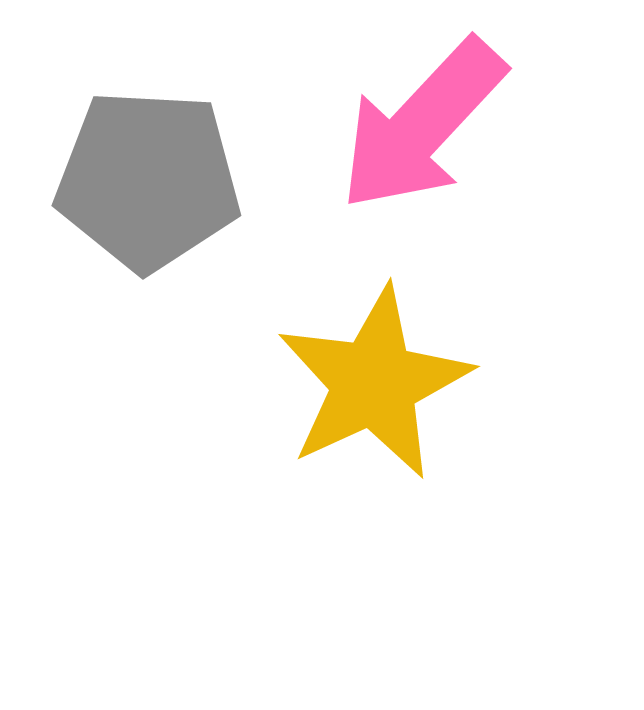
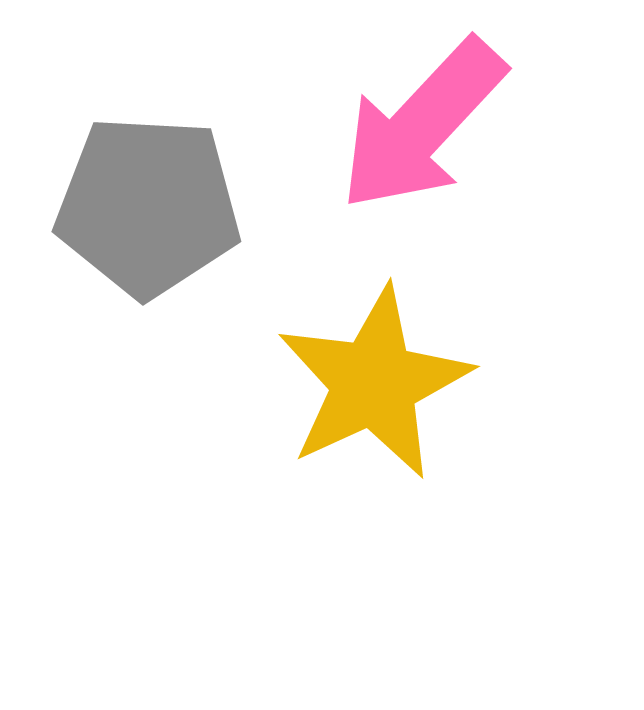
gray pentagon: moved 26 px down
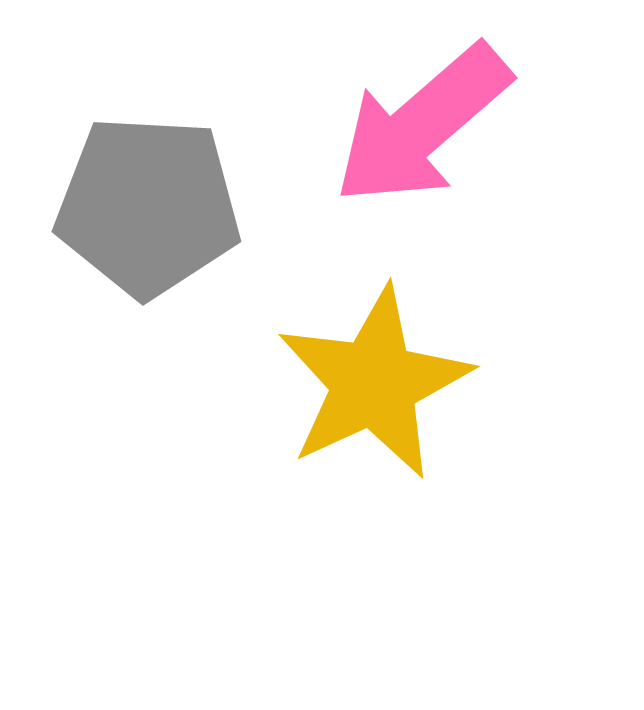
pink arrow: rotated 6 degrees clockwise
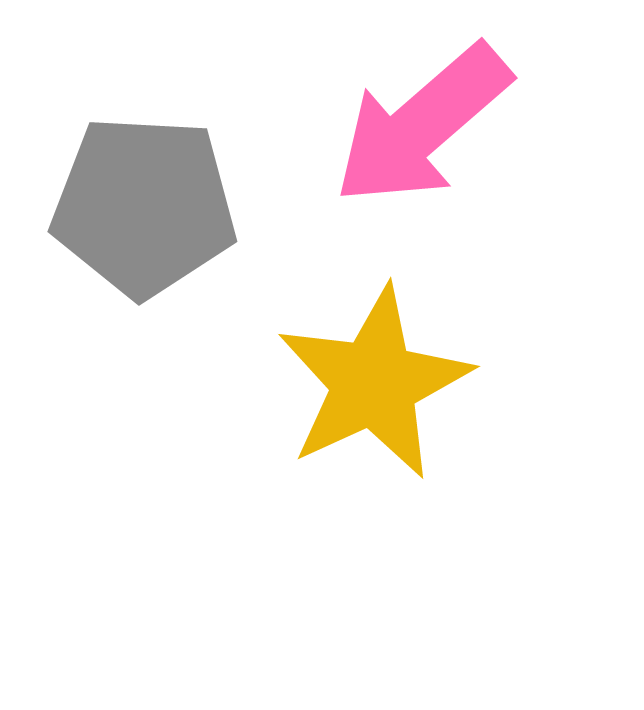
gray pentagon: moved 4 px left
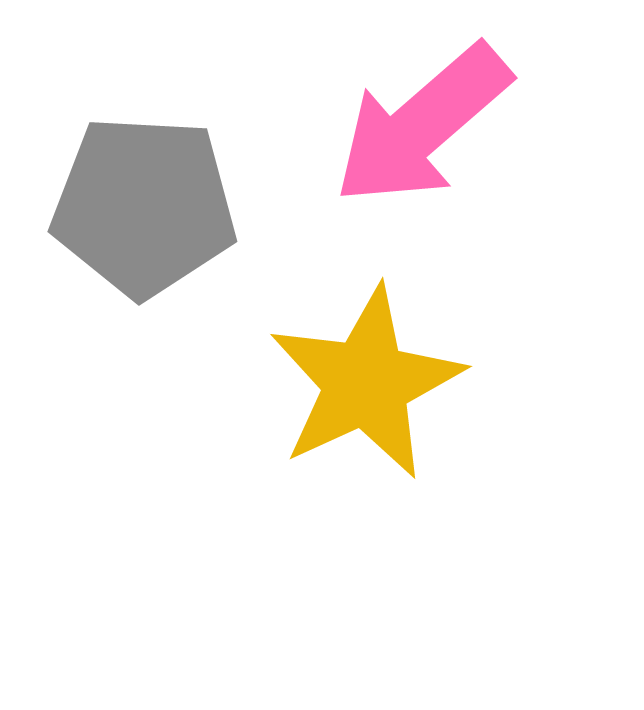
yellow star: moved 8 px left
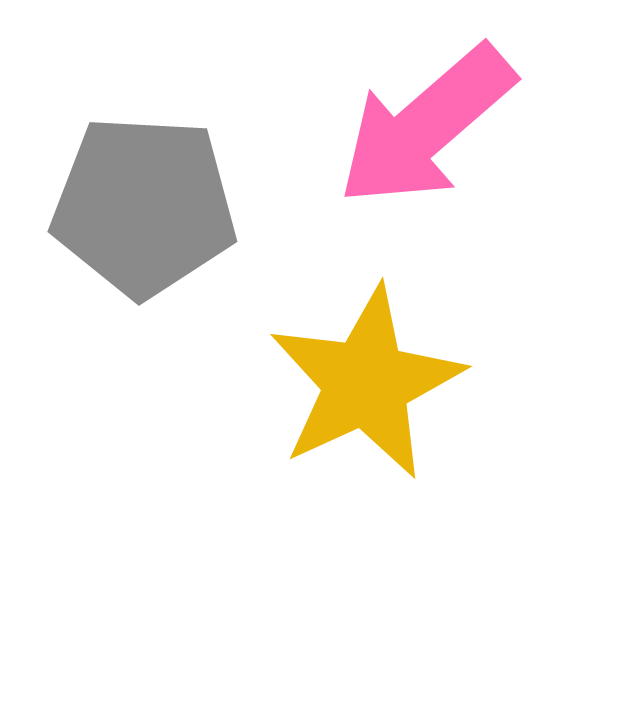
pink arrow: moved 4 px right, 1 px down
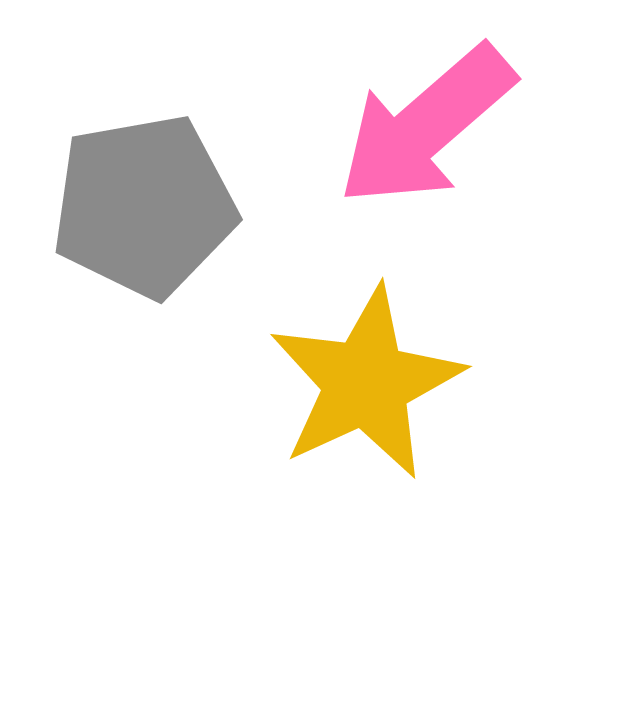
gray pentagon: rotated 13 degrees counterclockwise
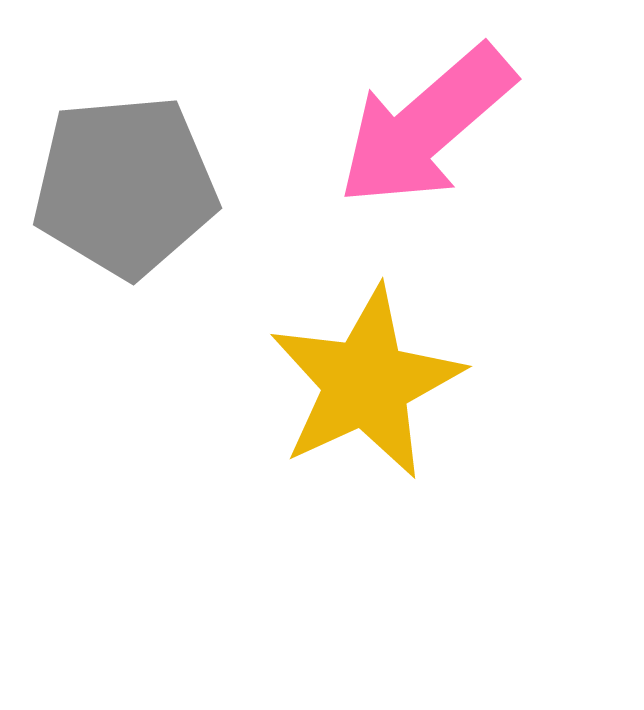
gray pentagon: moved 19 px left, 20 px up; rotated 5 degrees clockwise
